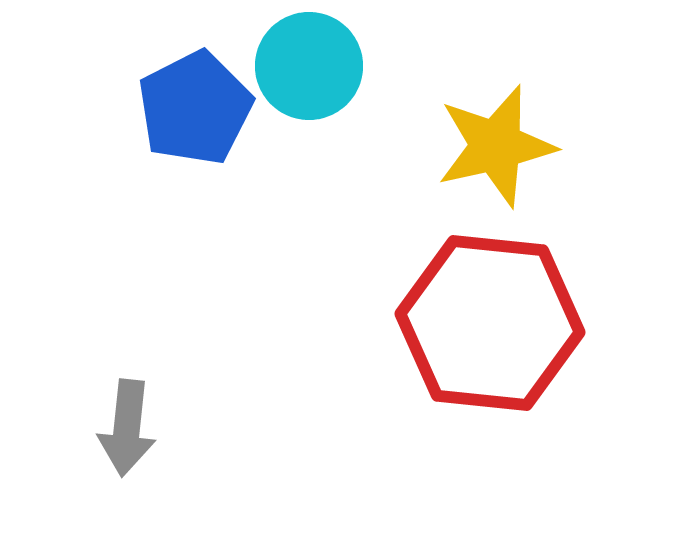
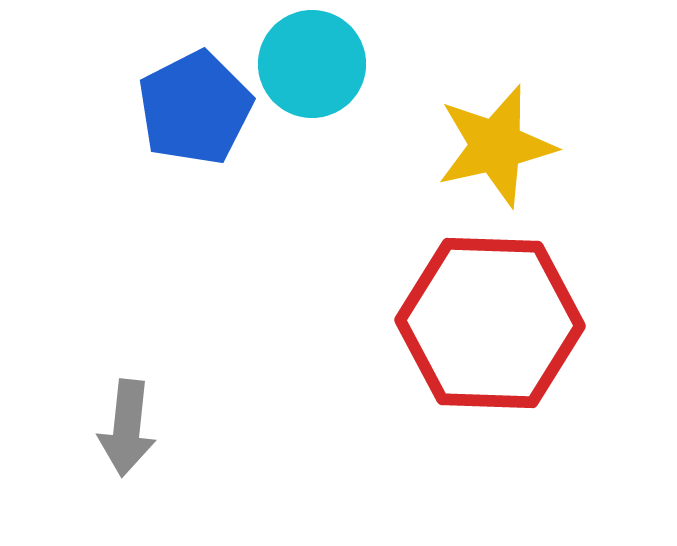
cyan circle: moved 3 px right, 2 px up
red hexagon: rotated 4 degrees counterclockwise
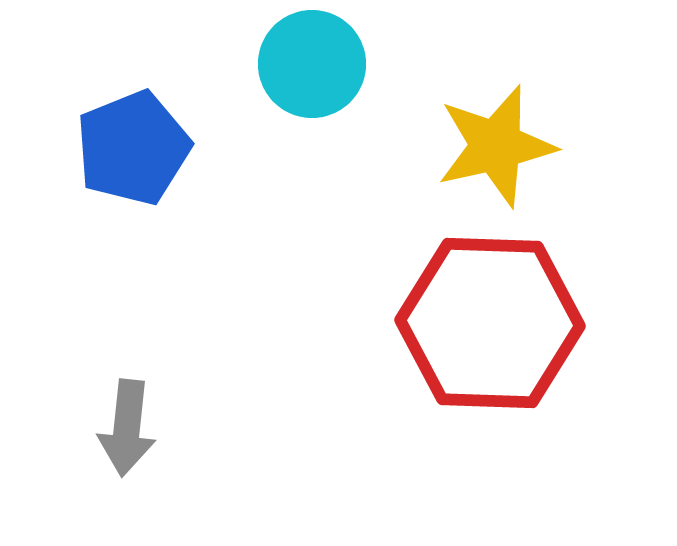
blue pentagon: moved 62 px left, 40 px down; rotated 5 degrees clockwise
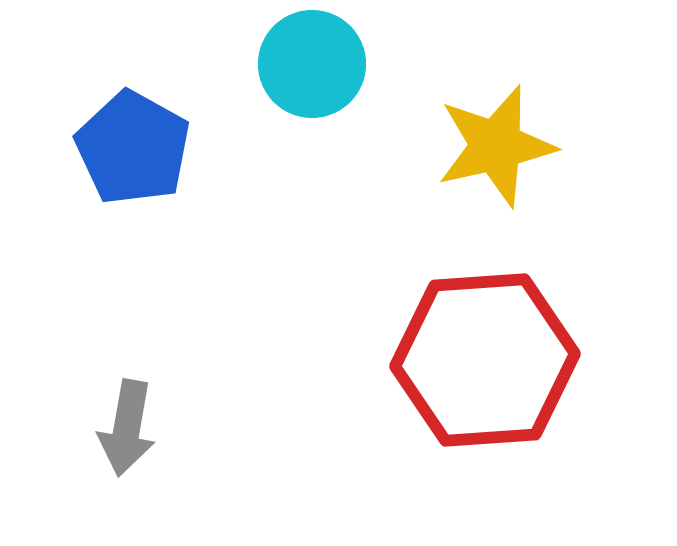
blue pentagon: rotated 21 degrees counterclockwise
red hexagon: moved 5 px left, 37 px down; rotated 6 degrees counterclockwise
gray arrow: rotated 4 degrees clockwise
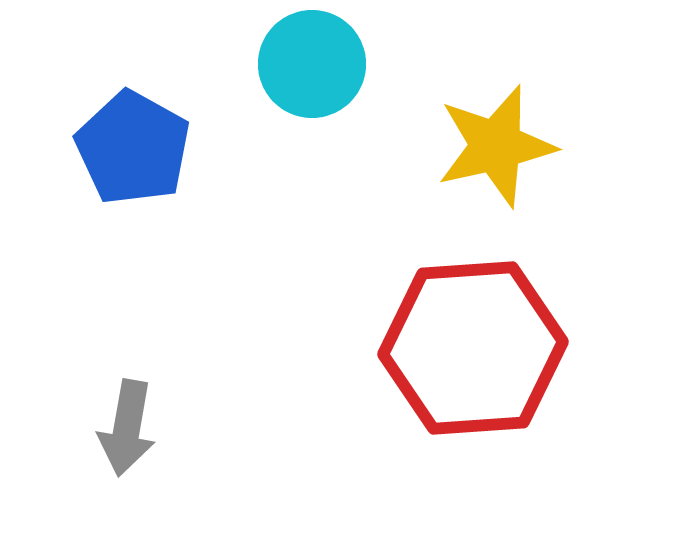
red hexagon: moved 12 px left, 12 px up
